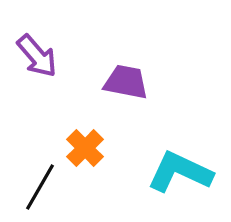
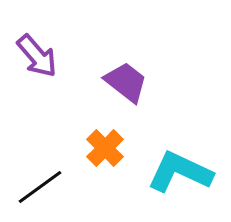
purple trapezoid: rotated 27 degrees clockwise
orange cross: moved 20 px right
black line: rotated 24 degrees clockwise
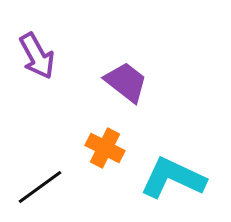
purple arrow: rotated 12 degrees clockwise
orange cross: rotated 18 degrees counterclockwise
cyan L-shape: moved 7 px left, 6 px down
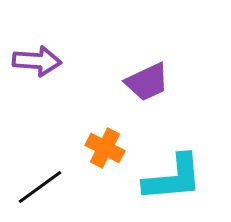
purple arrow: moved 5 px down; rotated 57 degrees counterclockwise
purple trapezoid: moved 21 px right; rotated 117 degrees clockwise
cyan L-shape: rotated 150 degrees clockwise
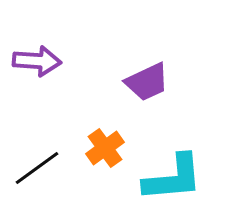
orange cross: rotated 27 degrees clockwise
black line: moved 3 px left, 19 px up
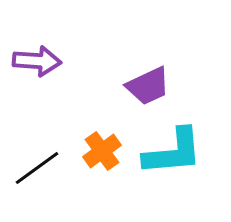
purple trapezoid: moved 1 px right, 4 px down
orange cross: moved 3 px left, 3 px down
cyan L-shape: moved 26 px up
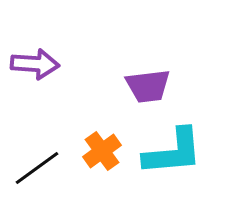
purple arrow: moved 2 px left, 3 px down
purple trapezoid: rotated 18 degrees clockwise
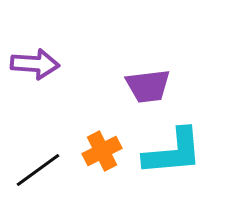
orange cross: rotated 9 degrees clockwise
black line: moved 1 px right, 2 px down
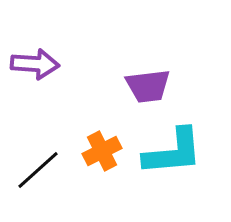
black line: rotated 6 degrees counterclockwise
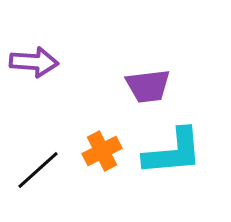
purple arrow: moved 1 px left, 2 px up
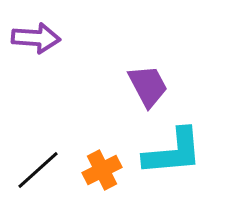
purple arrow: moved 2 px right, 24 px up
purple trapezoid: rotated 111 degrees counterclockwise
orange cross: moved 19 px down
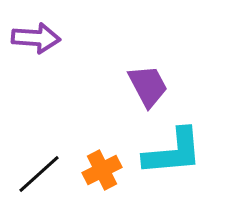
black line: moved 1 px right, 4 px down
